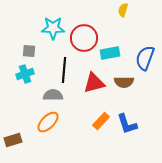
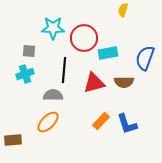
cyan rectangle: moved 2 px left
brown rectangle: rotated 12 degrees clockwise
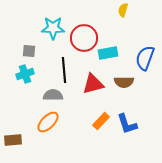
black line: rotated 10 degrees counterclockwise
red triangle: moved 1 px left, 1 px down
